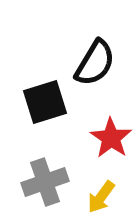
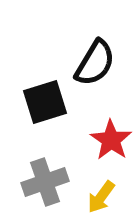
red star: moved 2 px down
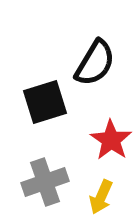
yellow arrow: rotated 12 degrees counterclockwise
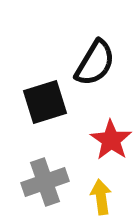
yellow arrow: rotated 148 degrees clockwise
